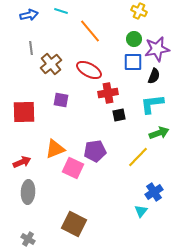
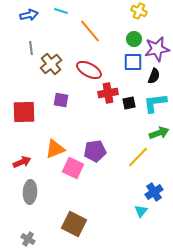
cyan L-shape: moved 3 px right, 1 px up
black square: moved 10 px right, 12 px up
gray ellipse: moved 2 px right
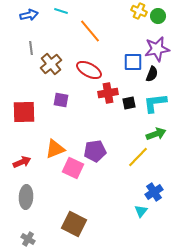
green circle: moved 24 px right, 23 px up
black semicircle: moved 2 px left, 2 px up
green arrow: moved 3 px left, 1 px down
gray ellipse: moved 4 px left, 5 px down
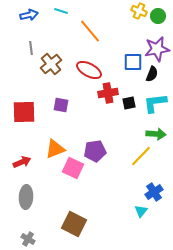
purple square: moved 5 px down
green arrow: rotated 24 degrees clockwise
yellow line: moved 3 px right, 1 px up
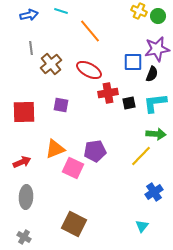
cyan triangle: moved 1 px right, 15 px down
gray cross: moved 4 px left, 2 px up
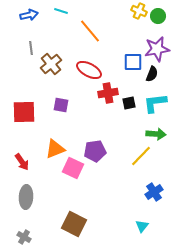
red arrow: rotated 78 degrees clockwise
